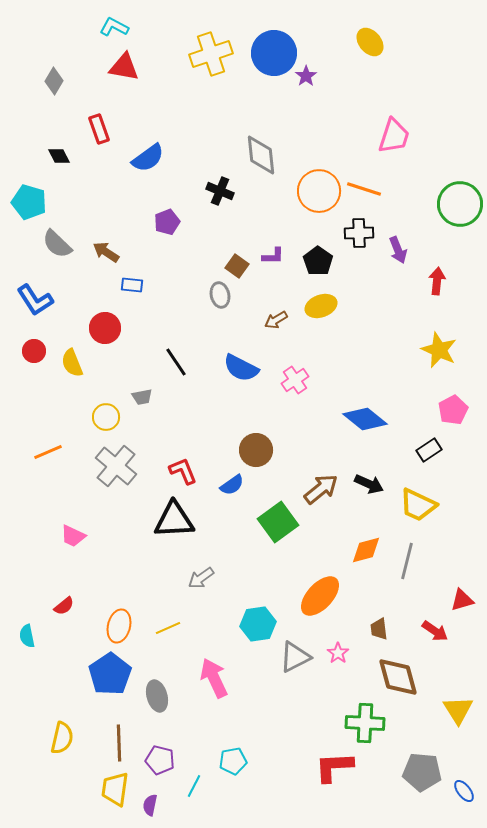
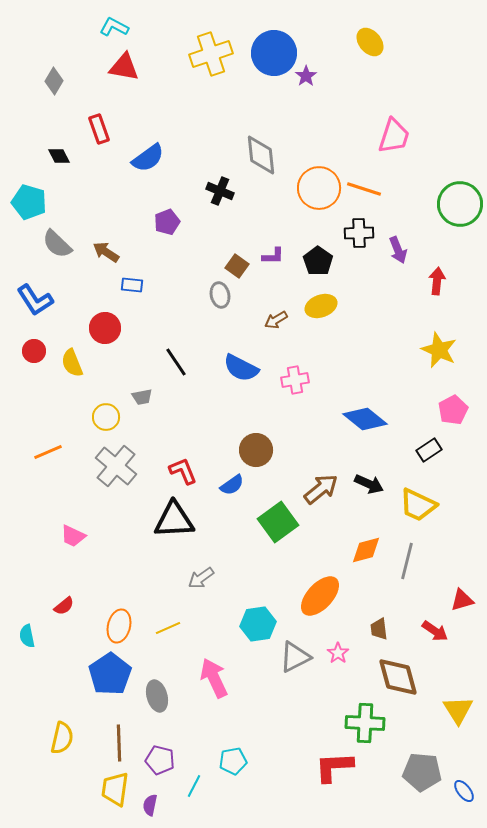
orange circle at (319, 191): moved 3 px up
pink cross at (295, 380): rotated 24 degrees clockwise
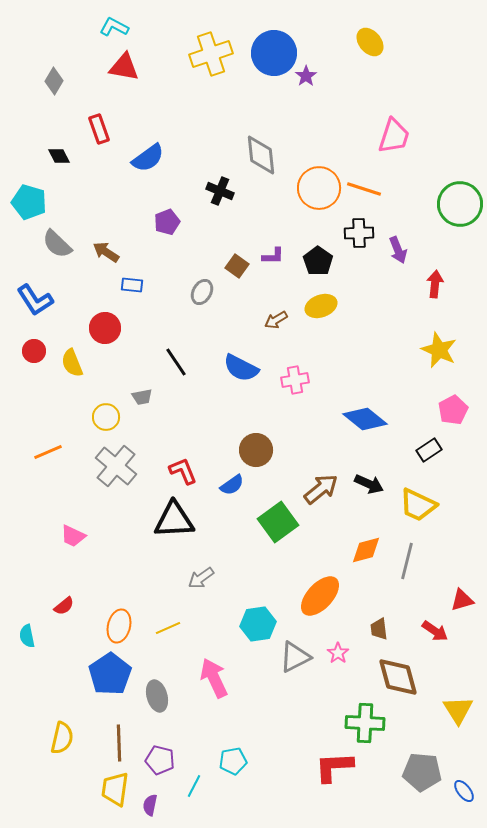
red arrow at (437, 281): moved 2 px left, 3 px down
gray ellipse at (220, 295): moved 18 px left, 3 px up; rotated 40 degrees clockwise
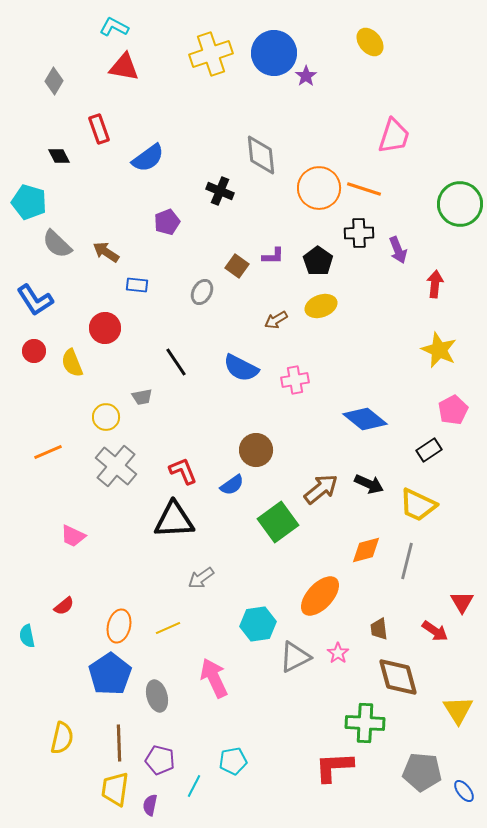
blue rectangle at (132, 285): moved 5 px right
red triangle at (462, 600): moved 2 px down; rotated 45 degrees counterclockwise
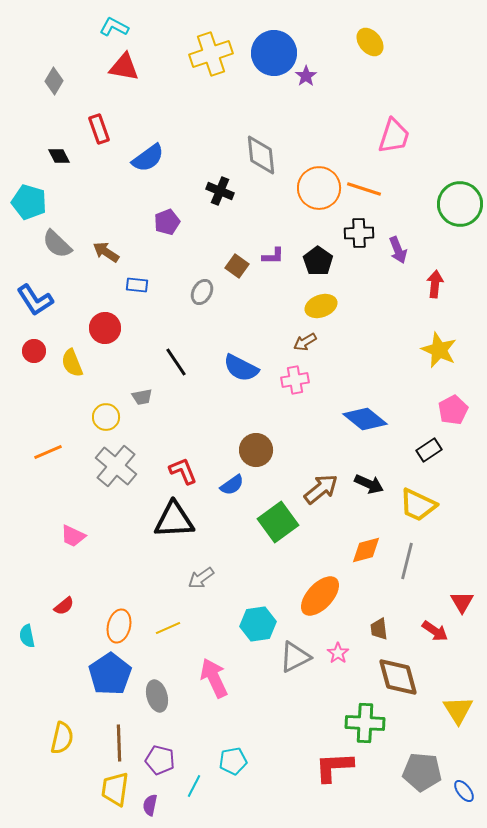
brown arrow at (276, 320): moved 29 px right, 22 px down
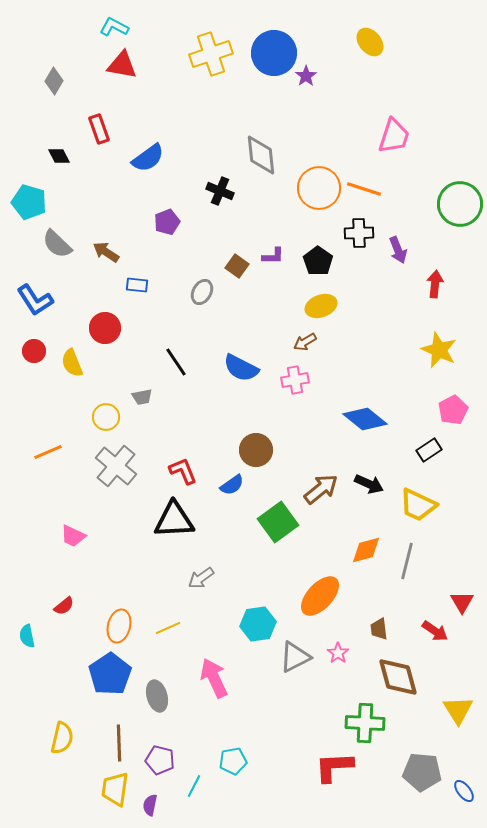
red triangle at (124, 67): moved 2 px left, 2 px up
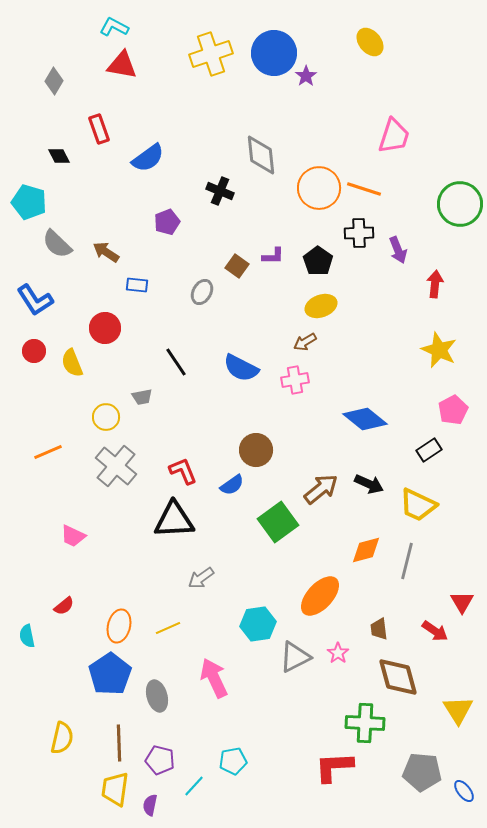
cyan line at (194, 786): rotated 15 degrees clockwise
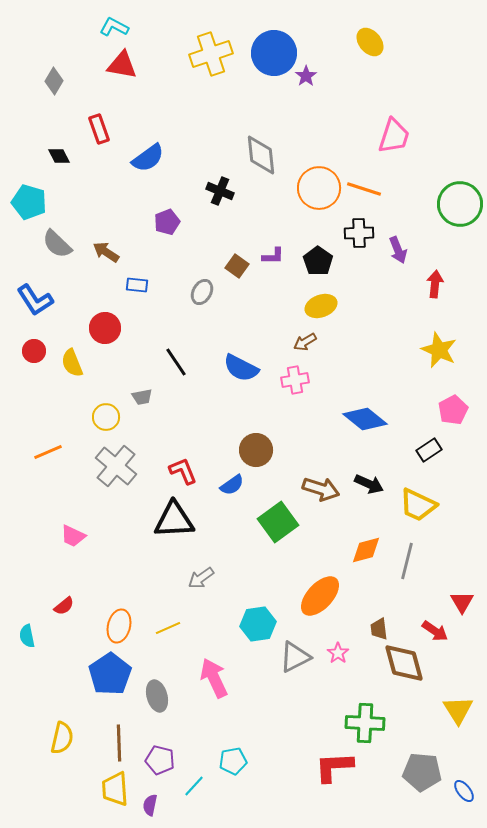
brown arrow at (321, 489): rotated 57 degrees clockwise
brown diamond at (398, 677): moved 6 px right, 14 px up
yellow trapezoid at (115, 789): rotated 12 degrees counterclockwise
